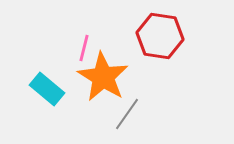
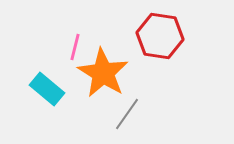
pink line: moved 9 px left, 1 px up
orange star: moved 4 px up
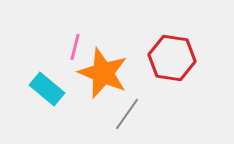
red hexagon: moved 12 px right, 22 px down
orange star: rotated 9 degrees counterclockwise
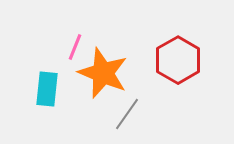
pink line: rotated 8 degrees clockwise
red hexagon: moved 6 px right, 2 px down; rotated 21 degrees clockwise
cyan rectangle: rotated 56 degrees clockwise
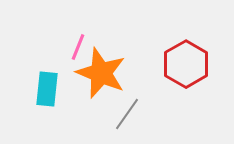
pink line: moved 3 px right
red hexagon: moved 8 px right, 4 px down
orange star: moved 2 px left
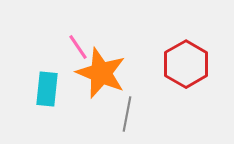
pink line: rotated 56 degrees counterclockwise
gray line: rotated 24 degrees counterclockwise
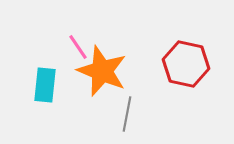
red hexagon: rotated 18 degrees counterclockwise
orange star: moved 1 px right, 2 px up
cyan rectangle: moved 2 px left, 4 px up
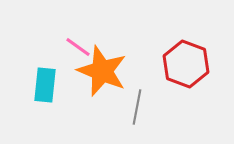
pink line: rotated 20 degrees counterclockwise
red hexagon: rotated 9 degrees clockwise
gray line: moved 10 px right, 7 px up
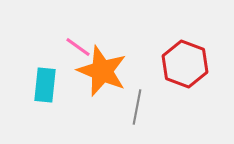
red hexagon: moved 1 px left
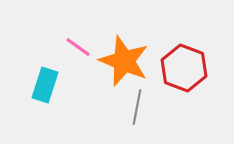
red hexagon: moved 1 px left, 4 px down
orange star: moved 22 px right, 10 px up
cyan rectangle: rotated 12 degrees clockwise
